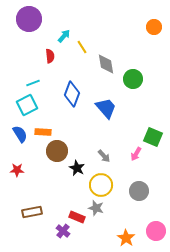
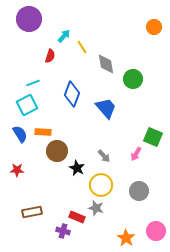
red semicircle: rotated 24 degrees clockwise
purple cross: rotated 24 degrees counterclockwise
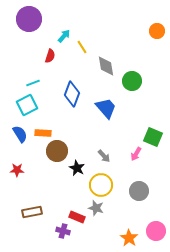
orange circle: moved 3 px right, 4 px down
gray diamond: moved 2 px down
green circle: moved 1 px left, 2 px down
orange rectangle: moved 1 px down
orange star: moved 3 px right
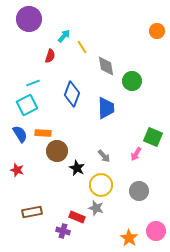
blue trapezoid: rotated 40 degrees clockwise
red star: rotated 16 degrees clockwise
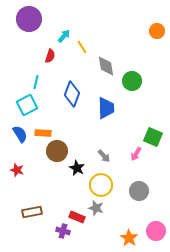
cyan line: moved 3 px right, 1 px up; rotated 56 degrees counterclockwise
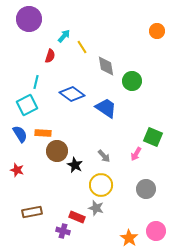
blue diamond: rotated 75 degrees counterclockwise
blue trapezoid: rotated 55 degrees counterclockwise
black star: moved 2 px left, 3 px up
gray circle: moved 7 px right, 2 px up
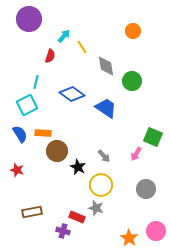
orange circle: moved 24 px left
black star: moved 3 px right, 2 px down
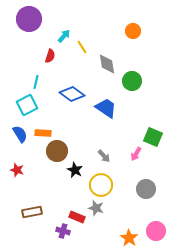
gray diamond: moved 1 px right, 2 px up
black star: moved 3 px left, 3 px down
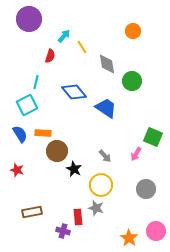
blue diamond: moved 2 px right, 2 px up; rotated 15 degrees clockwise
gray arrow: moved 1 px right
black star: moved 1 px left, 1 px up
red rectangle: moved 1 px right; rotated 63 degrees clockwise
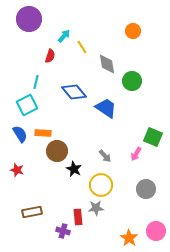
gray star: rotated 21 degrees counterclockwise
